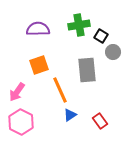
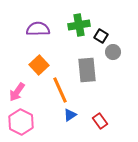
orange square: rotated 24 degrees counterclockwise
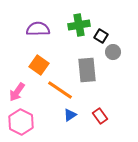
orange square: rotated 12 degrees counterclockwise
orange line: rotated 32 degrees counterclockwise
red rectangle: moved 5 px up
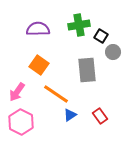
orange line: moved 4 px left, 4 px down
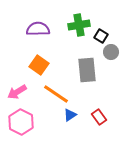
gray circle: moved 2 px left
pink arrow: rotated 24 degrees clockwise
red rectangle: moved 1 px left, 1 px down
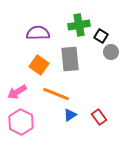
purple semicircle: moved 4 px down
gray rectangle: moved 17 px left, 11 px up
orange line: rotated 12 degrees counterclockwise
